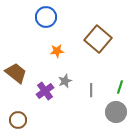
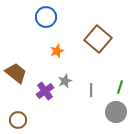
orange star: rotated 16 degrees counterclockwise
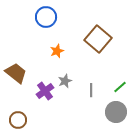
green line: rotated 32 degrees clockwise
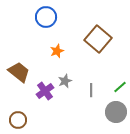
brown trapezoid: moved 3 px right, 1 px up
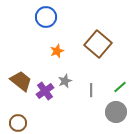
brown square: moved 5 px down
brown trapezoid: moved 2 px right, 9 px down
brown circle: moved 3 px down
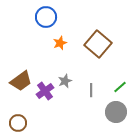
orange star: moved 3 px right, 8 px up
brown trapezoid: rotated 105 degrees clockwise
